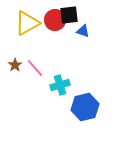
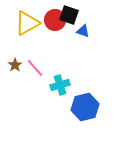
black square: rotated 24 degrees clockwise
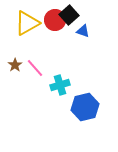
black square: rotated 30 degrees clockwise
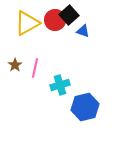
pink line: rotated 54 degrees clockwise
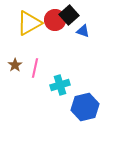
yellow triangle: moved 2 px right
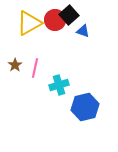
cyan cross: moved 1 px left
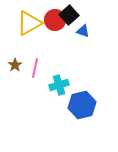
blue hexagon: moved 3 px left, 2 px up
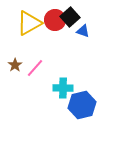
black square: moved 1 px right, 2 px down
pink line: rotated 30 degrees clockwise
cyan cross: moved 4 px right, 3 px down; rotated 18 degrees clockwise
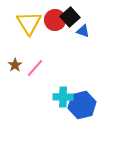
yellow triangle: rotated 32 degrees counterclockwise
cyan cross: moved 9 px down
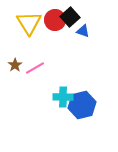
pink line: rotated 18 degrees clockwise
